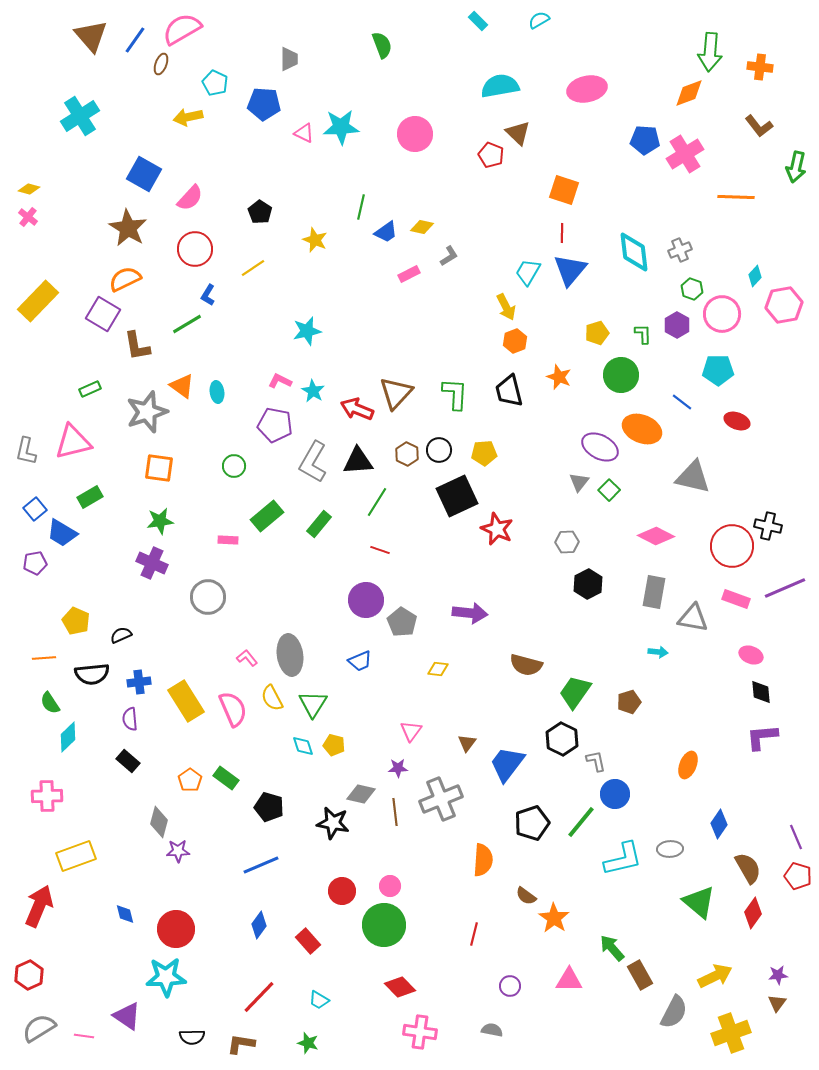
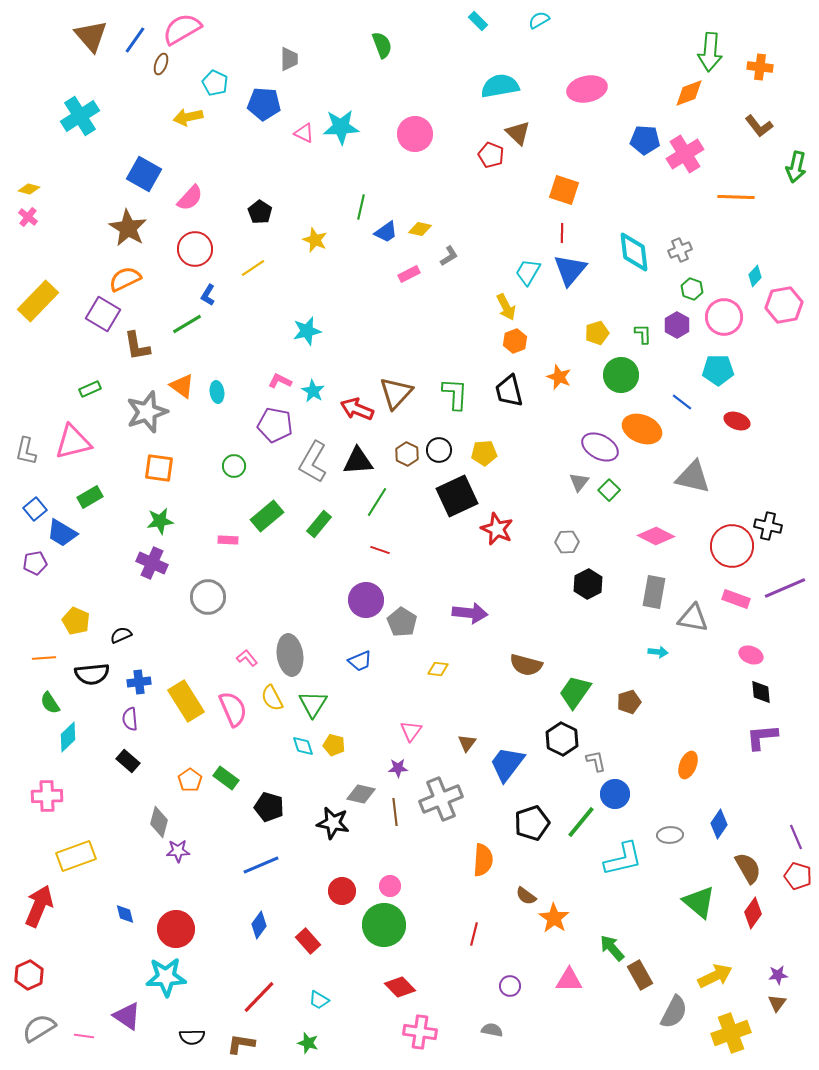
yellow diamond at (422, 227): moved 2 px left, 2 px down
pink circle at (722, 314): moved 2 px right, 3 px down
gray ellipse at (670, 849): moved 14 px up
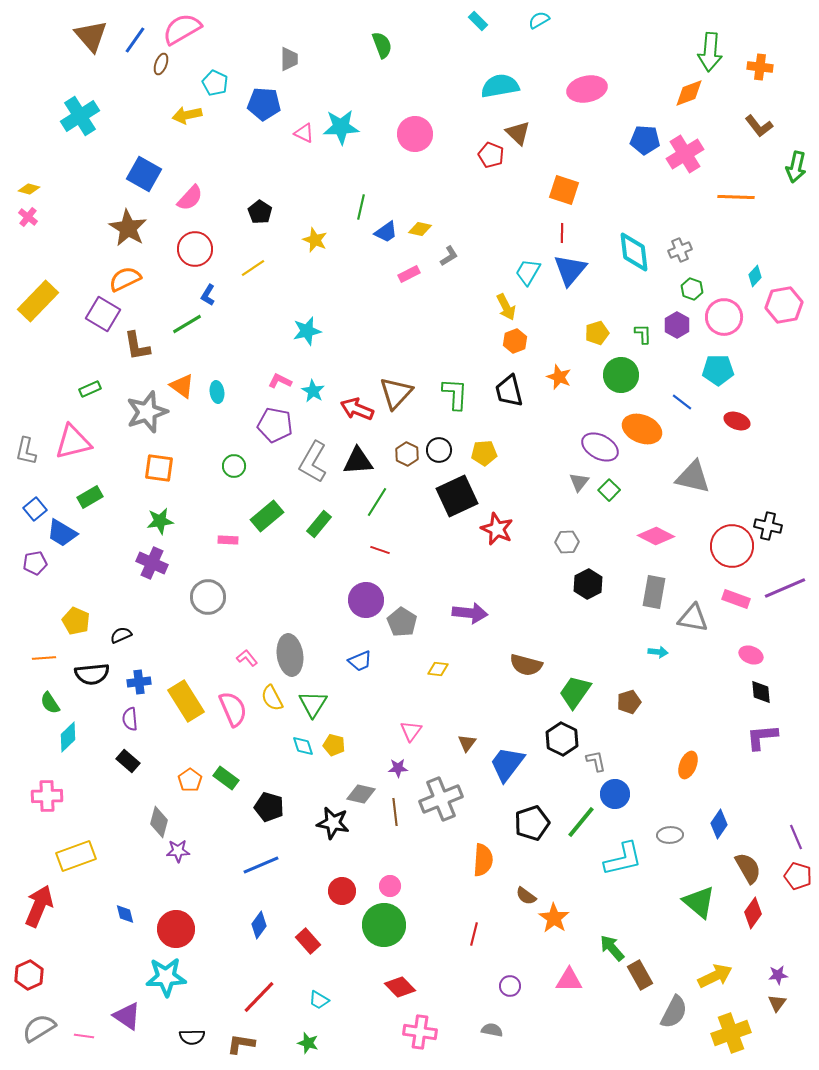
yellow arrow at (188, 117): moved 1 px left, 2 px up
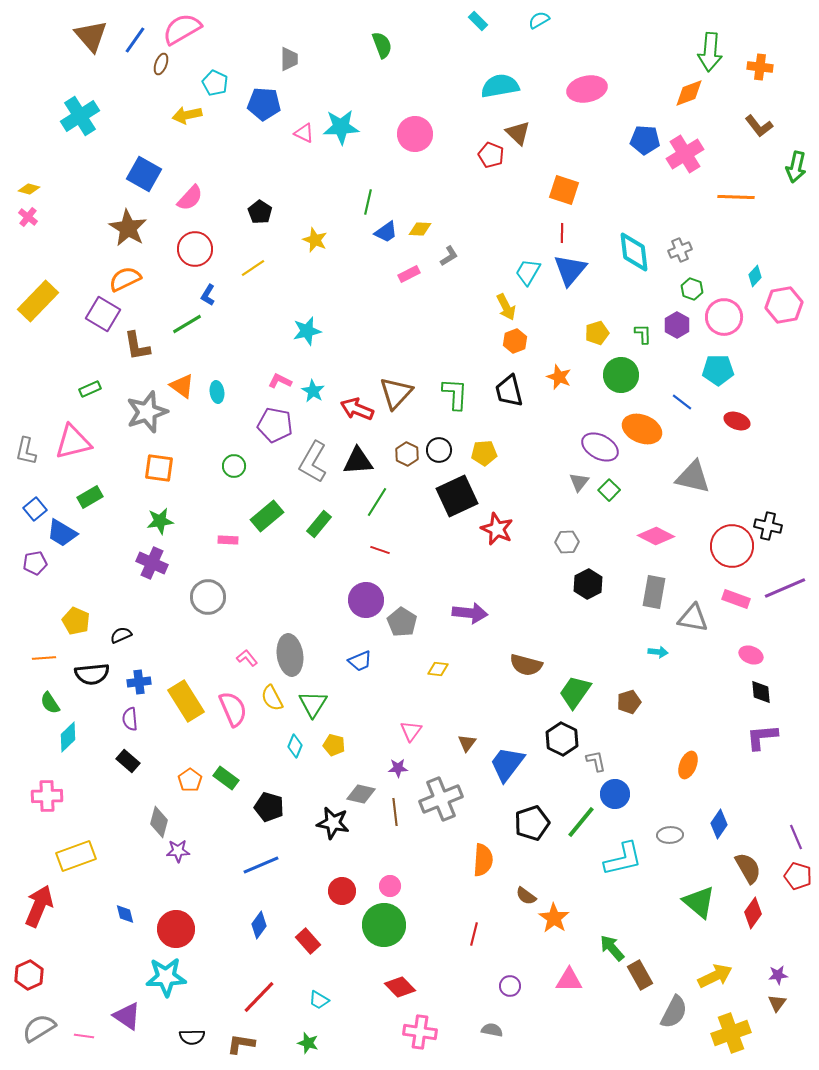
green line at (361, 207): moved 7 px right, 5 px up
yellow diamond at (420, 229): rotated 10 degrees counterclockwise
cyan diamond at (303, 746): moved 8 px left; rotated 40 degrees clockwise
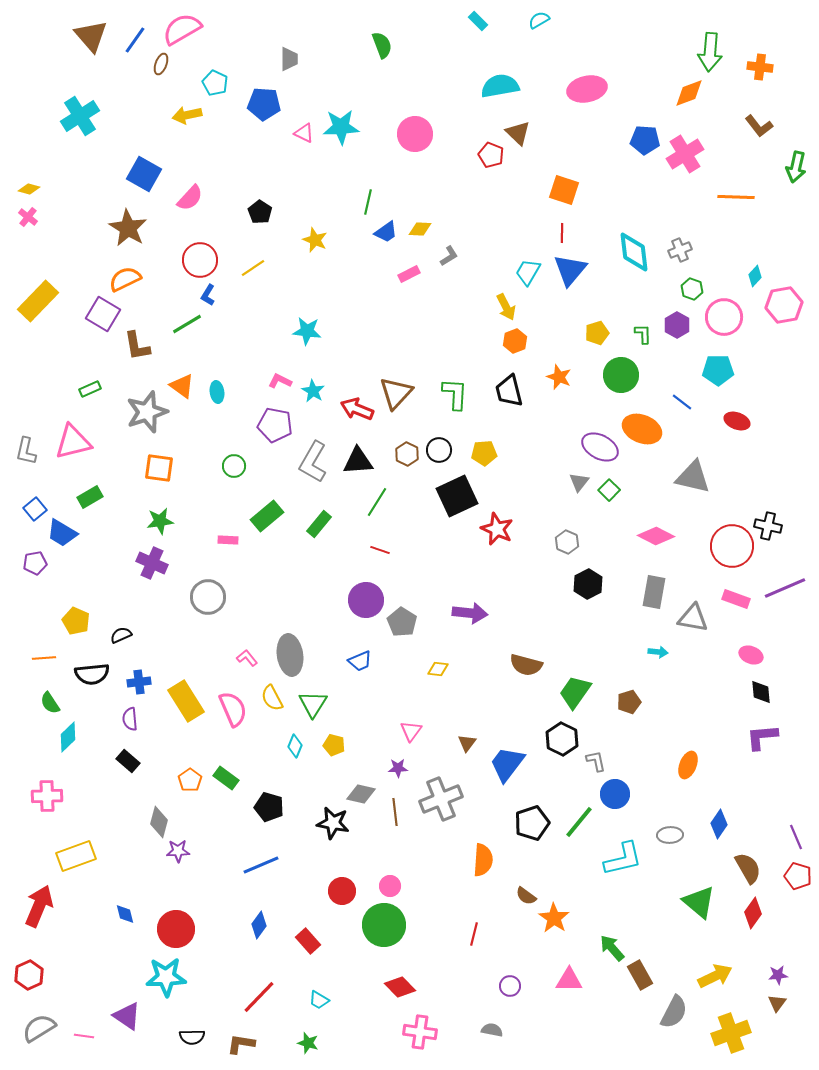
red circle at (195, 249): moved 5 px right, 11 px down
cyan star at (307, 331): rotated 20 degrees clockwise
gray hexagon at (567, 542): rotated 25 degrees clockwise
green line at (581, 822): moved 2 px left
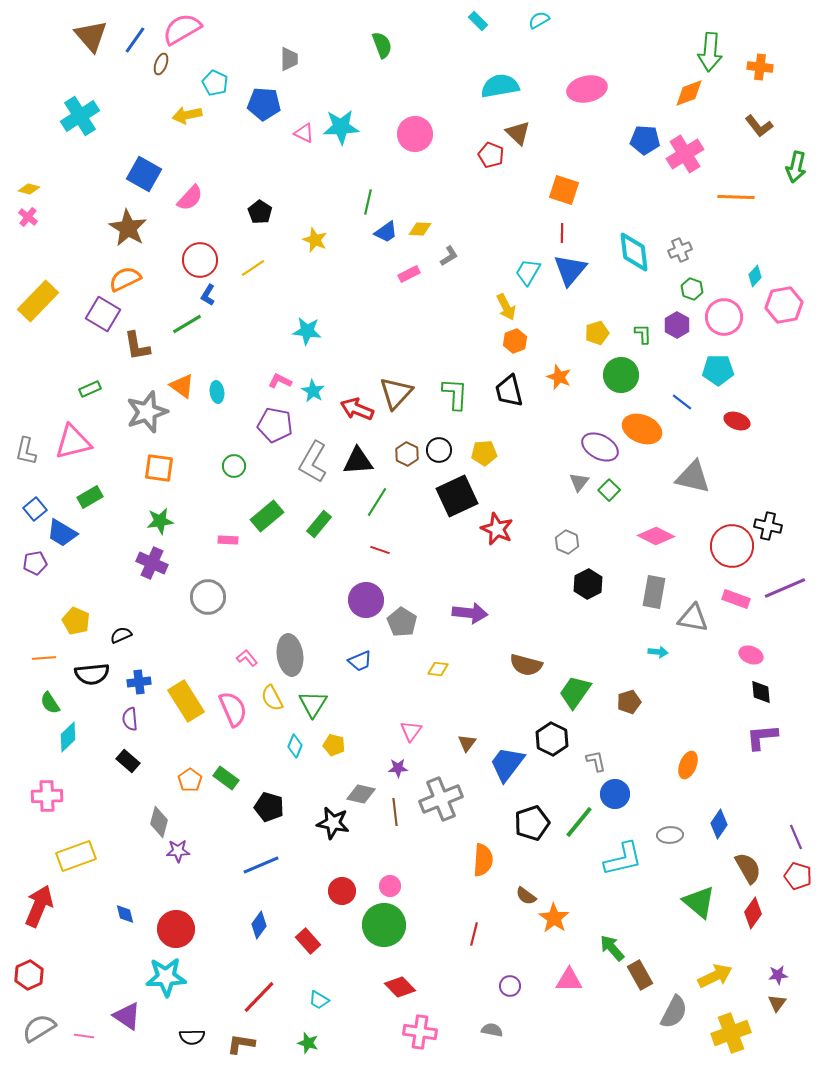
black hexagon at (562, 739): moved 10 px left
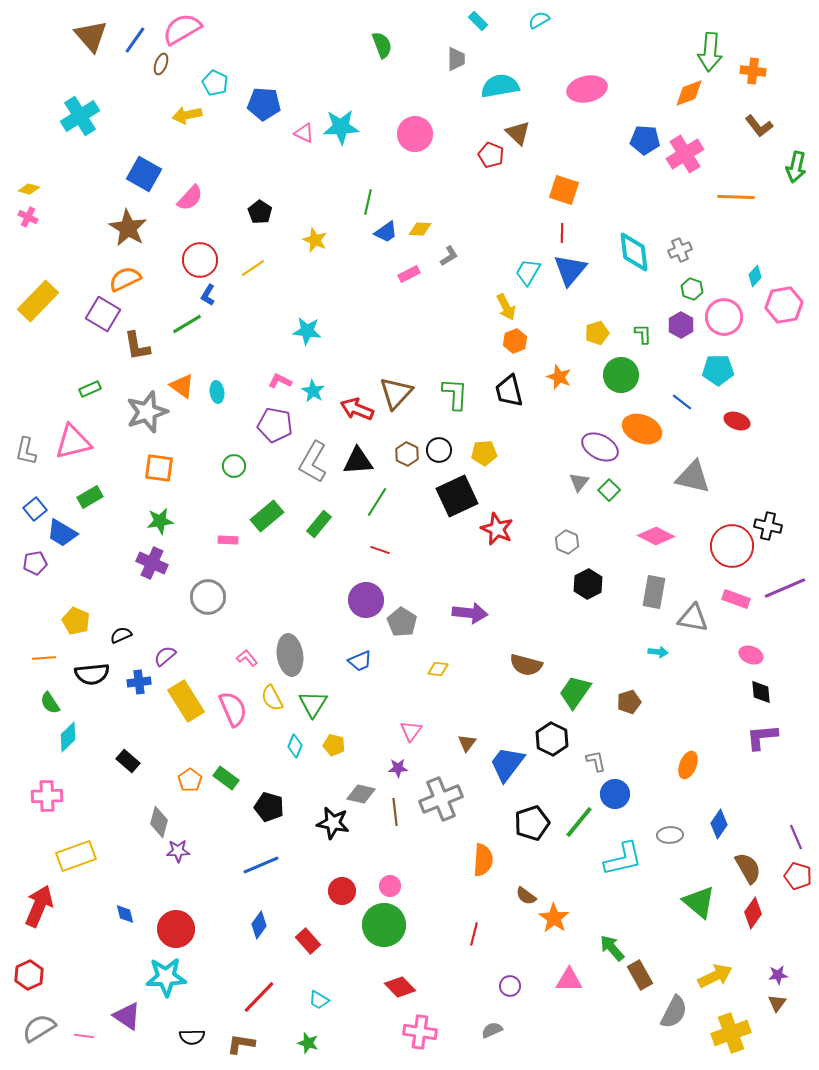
gray trapezoid at (289, 59): moved 167 px right
orange cross at (760, 67): moved 7 px left, 4 px down
pink cross at (28, 217): rotated 12 degrees counterclockwise
purple hexagon at (677, 325): moved 4 px right
purple semicircle at (130, 719): moved 35 px right, 63 px up; rotated 55 degrees clockwise
gray semicircle at (492, 1030): rotated 35 degrees counterclockwise
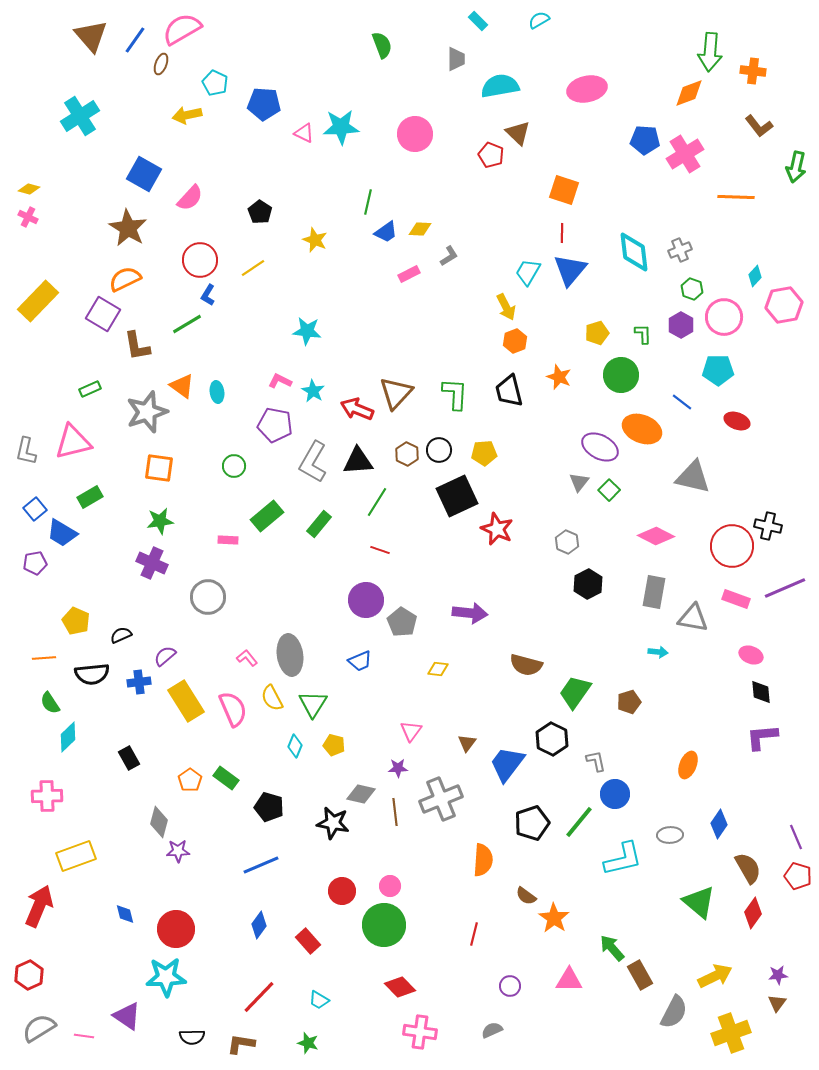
black rectangle at (128, 761): moved 1 px right, 3 px up; rotated 20 degrees clockwise
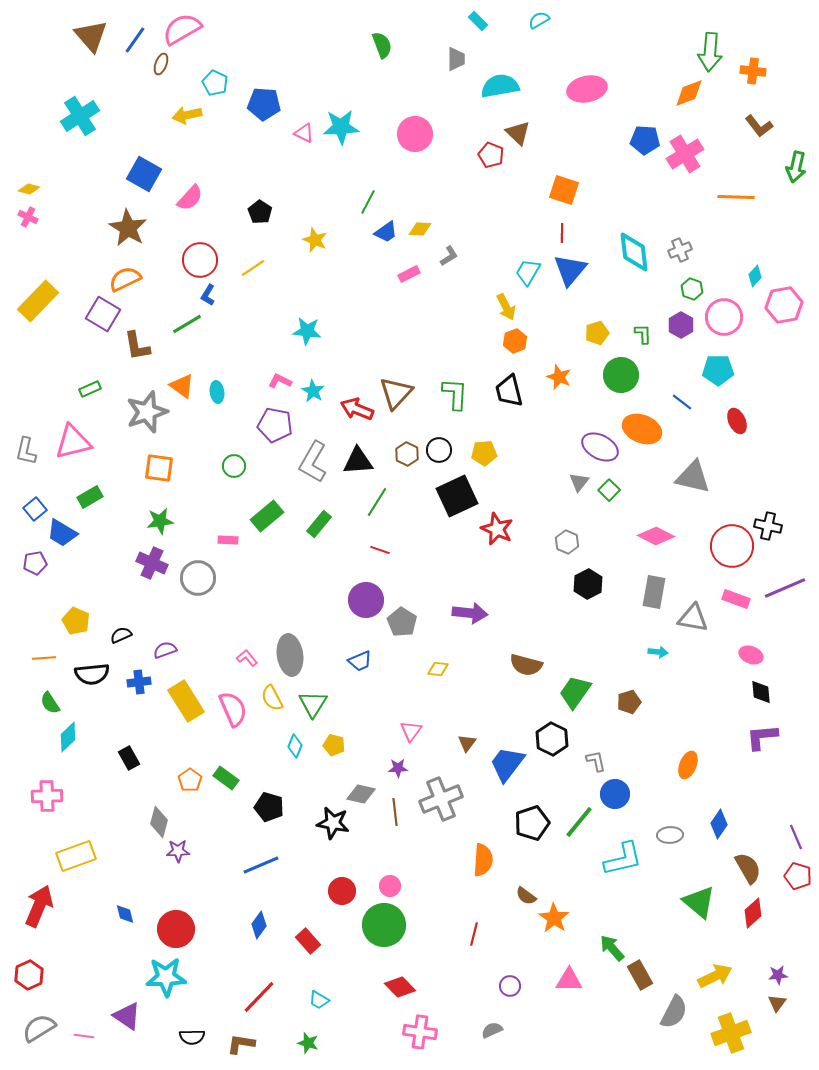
green line at (368, 202): rotated 15 degrees clockwise
red ellipse at (737, 421): rotated 45 degrees clockwise
gray circle at (208, 597): moved 10 px left, 19 px up
purple semicircle at (165, 656): moved 6 px up; rotated 20 degrees clockwise
red diamond at (753, 913): rotated 12 degrees clockwise
